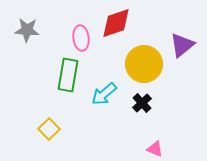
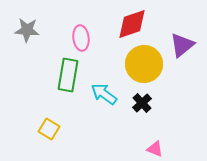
red diamond: moved 16 px right, 1 px down
cyan arrow: rotated 76 degrees clockwise
yellow square: rotated 15 degrees counterclockwise
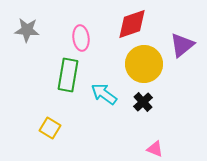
black cross: moved 1 px right, 1 px up
yellow square: moved 1 px right, 1 px up
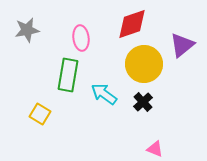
gray star: rotated 15 degrees counterclockwise
yellow square: moved 10 px left, 14 px up
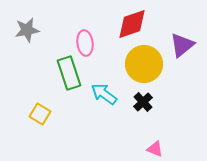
pink ellipse: moved 4 px right, 5 px down
green rectangle: moved 1 px right, 2 px up; rotated 28 degrees counterclockwise
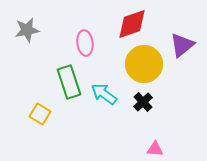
green rectangle: moved 9 px down
pink triangle: rotated 18 degrees counterclockwise
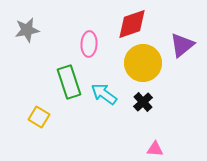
pink ellipse: moved 4 px right, 1 px down; rotated 10 degrees clockwise
yellow circle: moved 1 px left, 1 px up
yellow square: moved 1 px left, 3 px down
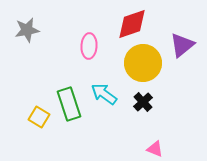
pink ellipse: moved 2 px down
green rectangle: moved 22 px down
pink triangle: rotated 18 degrees clockwise
